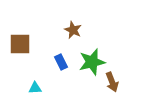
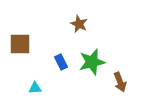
brown star: moved 6 px right, 6 px up
brown arrow: moved 8 px right
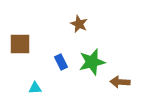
brown arrow: rotated 114 degrees clockwise
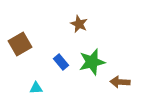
brown square: rotated 30 degrees counterclockwise
blue rectangle: rotated 14 degrees counterclockwise
cyan triangle: moved 1 px right
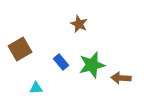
brown square: moved 5 px down
green star: moved 3 px down
brown arrow: moved 1 px right, 4 px up
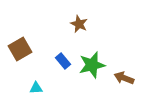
blue rectangle: moved 2 px right, 1 px up
brown arrow: moved 3 px right; rotated 18 degrees clockwise
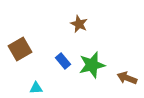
brown arrow: moved 3 px right
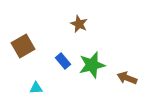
brown square: moved 3 px right, 3 px up
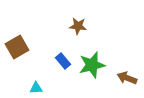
brown star: moved 1 px left, 2 px down; rotated 18 degrees counterclockwise
brown square: moved 6 px left, 1 px down
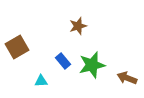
brown star: rotated 24 degrees counterclockwise
cyan triangle: moved 5 px right, 7 px up
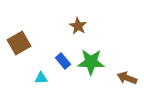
brown star: rotated 24 degrees counterclockwise
brown square: moved 2 px right, 4 px up
green star: moved 1 px left, 3 px up; rotated 16 degrees clockwise
cyan triangle: moved 3 px up
